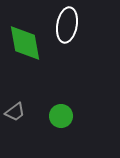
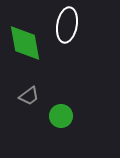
gray trapezoid: moved 14 px right, 16 px up
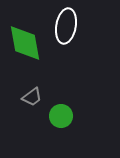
white ellipse: moved 1 px left, 1 px down
gray trapezoid: moved 3 px right, 1 px down
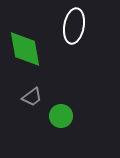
white ellipse: moved 8 px right
green diamond: moved 6 px down
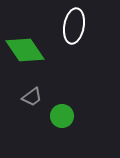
green diamond: moved 1 px down; rotated 24 degrees counterclockwise
green circle: moved 1 px right
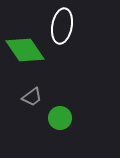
white ellipse: moved 12 px left
green circle: moved 2 px left, 2 px down
